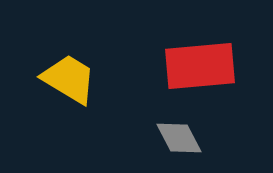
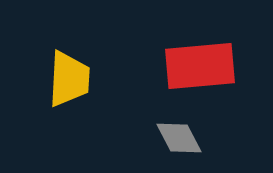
yellow trapezoid: rotated 62 degrees clockwise
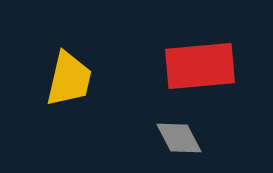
yellow trapezoid: rotated 10 degrees clockwise
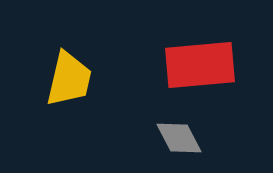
red rectangle: moved 1 px up
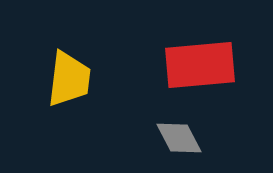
yellow trapezoid: rotated 6 degrees counterclockwise
